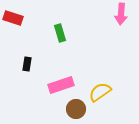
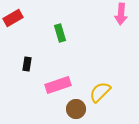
red rectangle: rotated 48 degrees counterclockwise
pink rectangle: moved 3 px left
yellow semicircle: rotated 10 degrees counterclockwise
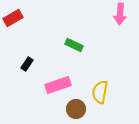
pink arrow: moved 1 px left
green rectangle: moved 14 px right, 12 px down; rotated 48 degrees counterclockwise
black rectangle: rotated 24 degrees clockwise
yellow semicircle: rotated 35 degrees counterclockwise
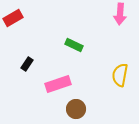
pink rectangle: moved 1 px up
yellow semicircle: moved 20 px right, 17 px up
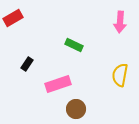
pink arrow: moved 8 px down
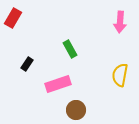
red rectangle: rotated 30 degrees counterclockwise
green rectangle: moved 4 px left, 4 px down; rotated 36 degrees clockwise
brown circle: moved 1 px down
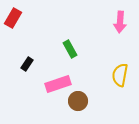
brown circle: moved 2 px right, 9 px up
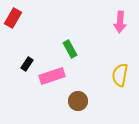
pink rectangle: moved 6 px left, 8 px up
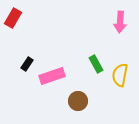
green rectangle: moved 26 px right, 15 px down
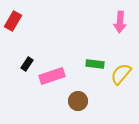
red rectangle: moved 3 px down
green rectangle: moved 1 px left; rotated 54 degrees counterclockwise
yellow semicircle: moved 1 px right, 1 px up; rotated 30 degrees clockwise
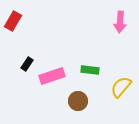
green rectangle: moved 5 px left, 6 px down
yellow semicircle: moved 13 px down
